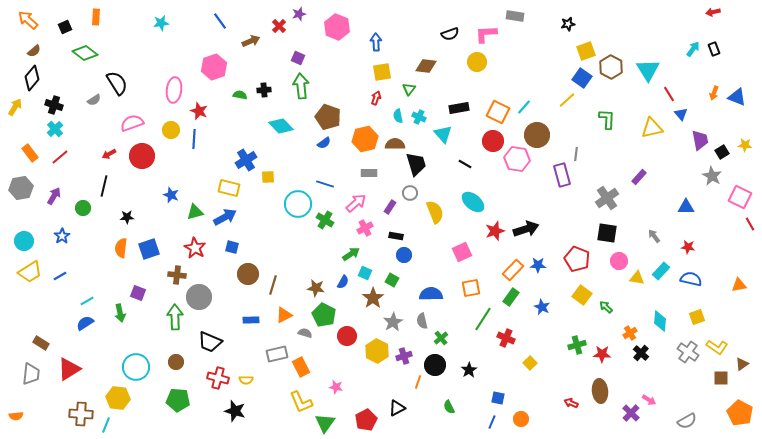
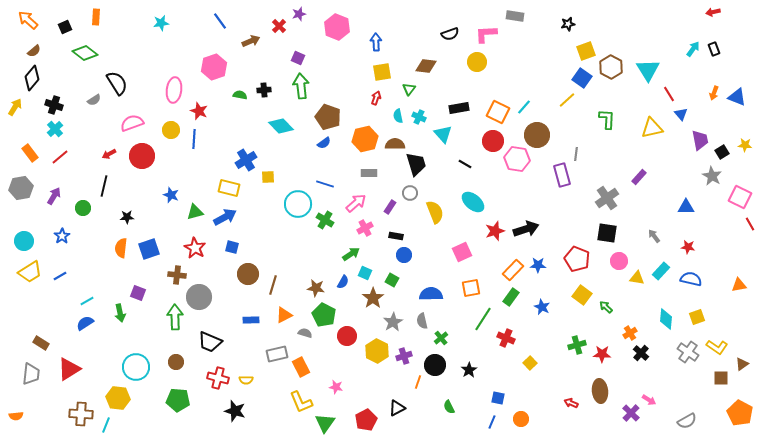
cyan diamond at (660, 321): moved 6 px right, 2 px up
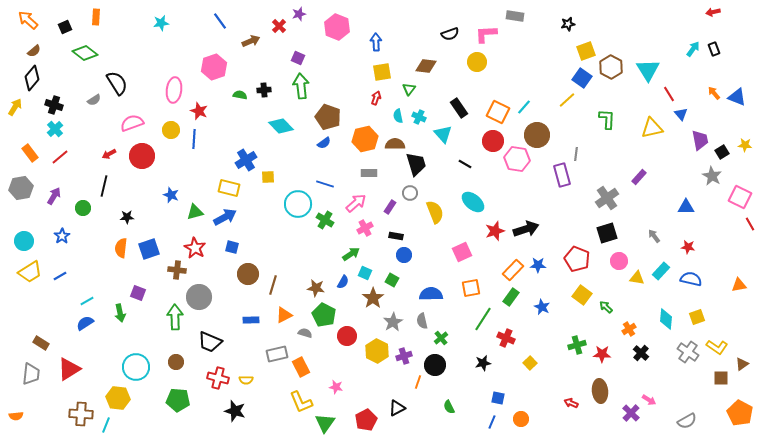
orange arrow at (714, 93): rotated 120 degrees clockwise
black rectangle at (459, 108): rotated 66 degrees clockwise
black square at (607, 233): rotated 25 degrees counterclockwise
brown cross at (177, 275): moved 5 px up
orange cross at (630, 333): moved 1 px left, 4 px up
black star at (469, 370): moved 14 px right, 7 px up; rotated 21 degrees clockwise
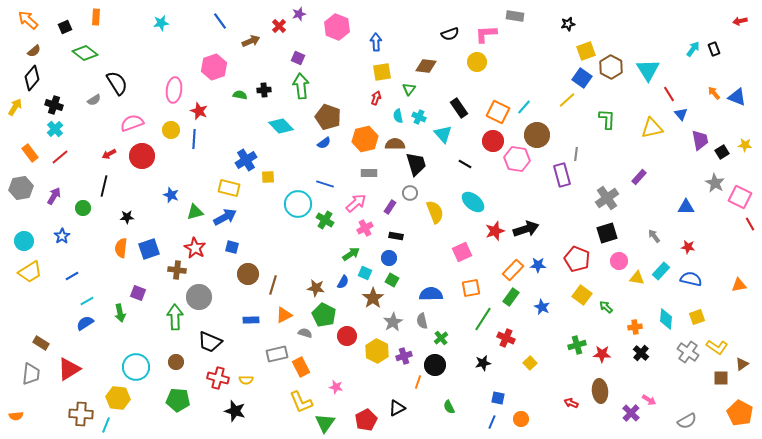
red arrow at (713, 12): moved 27 px right, 9 px down
gray star at (712, 176): moved 3 px right, 7 px down
blue circle at (404, 255): moved 15 px left, 3 px down
blue line at (60, 276): moved 12 px right
orange cross at (629, 329): moved 6 px right, 2 px up; rotated 24 degrees clockwise
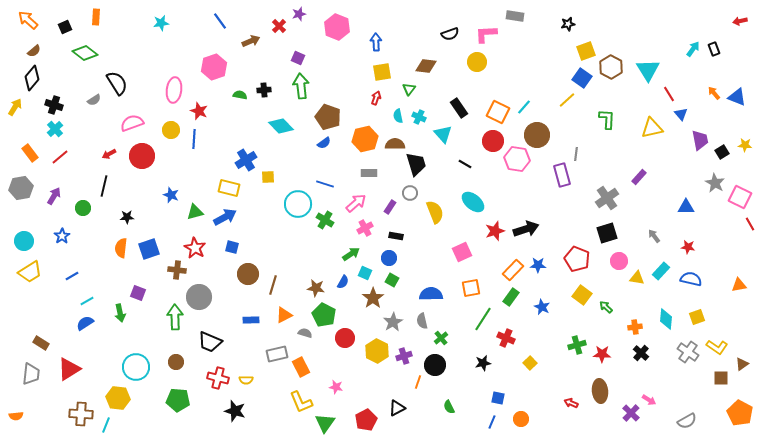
red circle at (347, 336): moved 2 px left, 2 px down
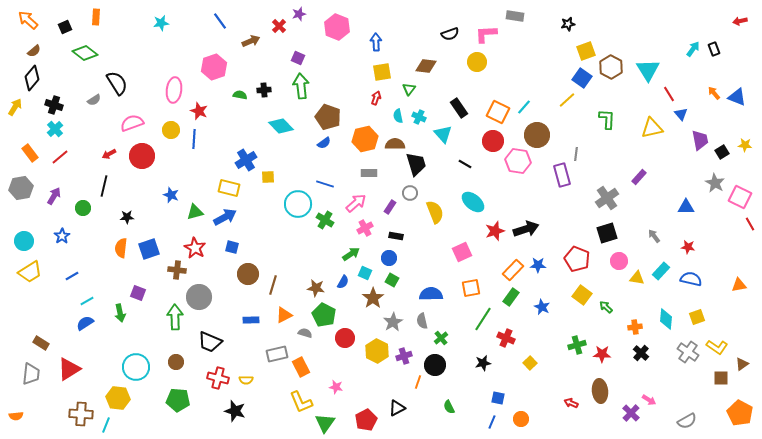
pink hexagon at (517, 159): moved 1 px right, 2 px down
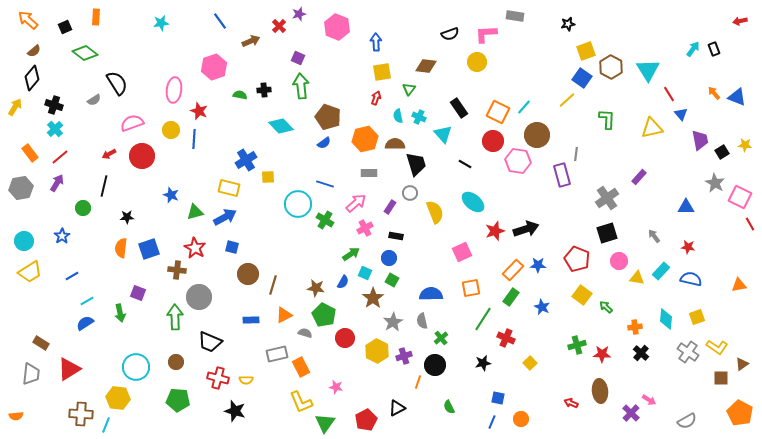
purple arrow at (54, 196): moved 3 px right, 13 px up
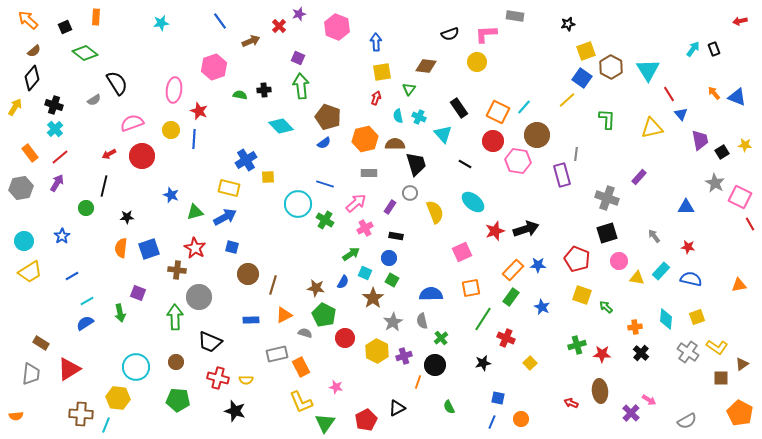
gray cross at (607, 198): rotated 35 degrees counterclockwise
green circle at (83, 208): moved 3 px right
yellow square at (582, 295): rotated 18 degrees counterclockwise
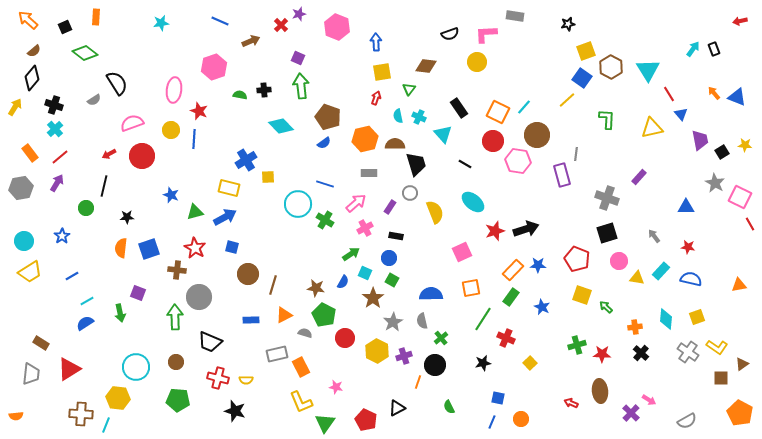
blue line at (220, 21): rotated 30 degrees counterclockwise
red cross at (279, 26): moved 2 px right, 1 px up
red pentagon at (366, 420): rotated 20 degrees counterclockwise
